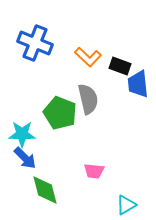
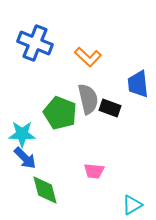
black rectangle: moved 10 px left, 42 px down
cyan triangle: moved 6 px right
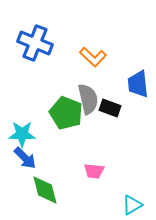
orange L-shape: moved 5 px right
green pentagon: moved 6 px right
